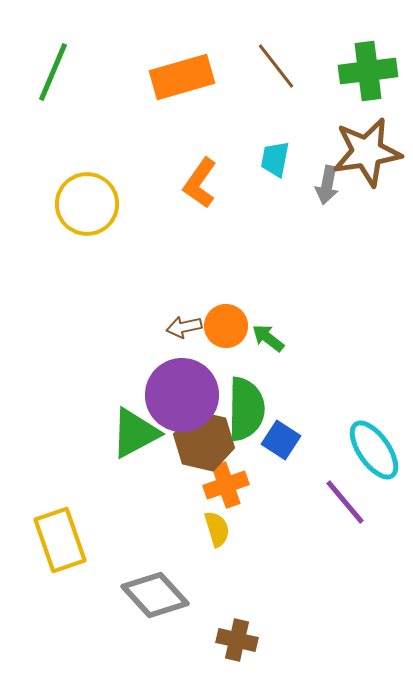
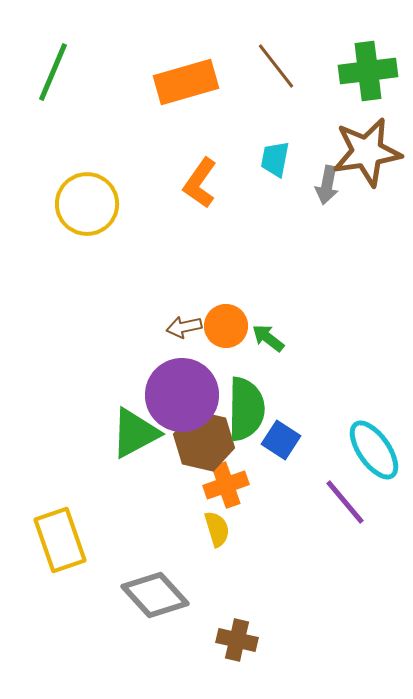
orange rectangle: moved 4 px right, 5 px down
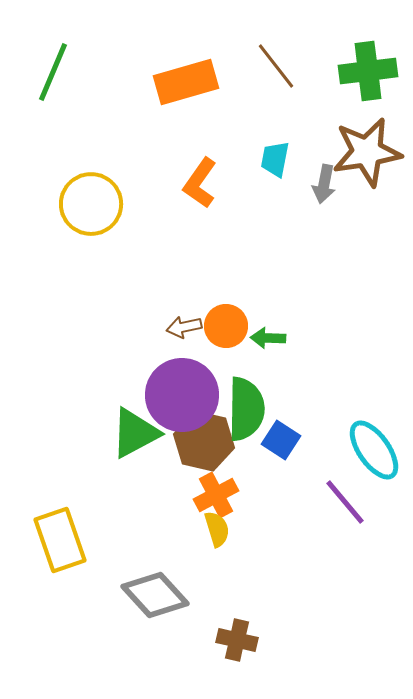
gray arrow: moved 3 px left, 1 px up
yellow circle: moved 4 px right
green arrow: rotated 36 degrees counterclockwise
orange cross: moved 10 px left, 10 px down; rotated 9 degrees counterclockwise
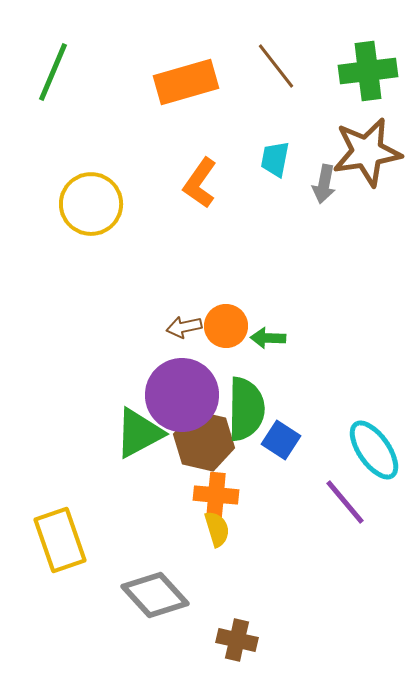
green triangle: moved 4 px right
orange cross: rotated 33 degrees clockwise
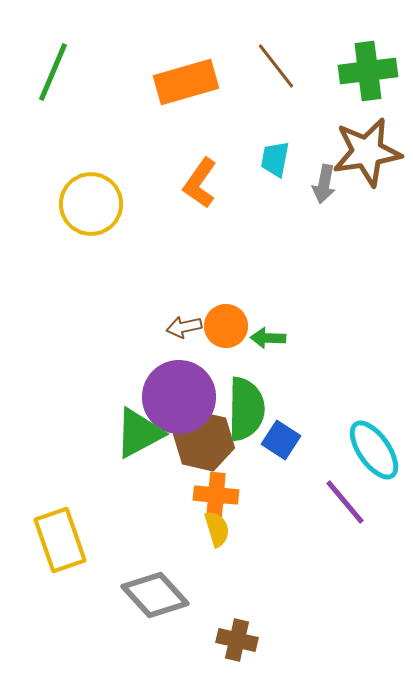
purple circle: moved 3 px left, 2 px down
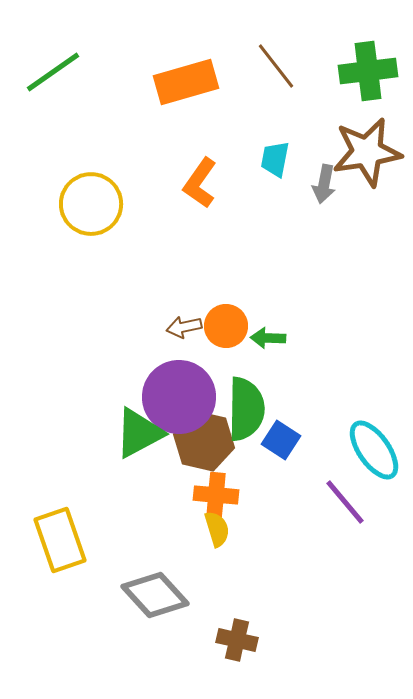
green line: rotated 32 degrees clockwise
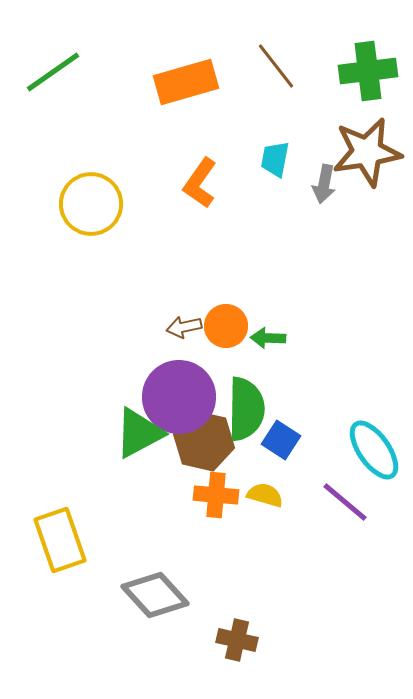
purple line: rotated 10 degrees counterclockwise
yellow semicircle: moved 48 px right, 34 px up; rotated 57 degrees counterclockwise
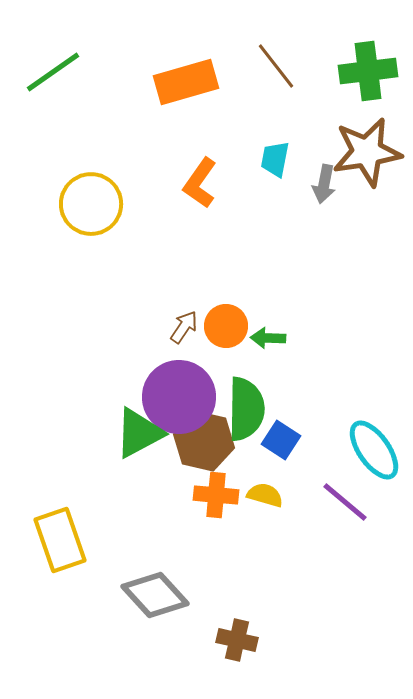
brown arrow: rotated 136 degrees clockwise
